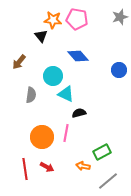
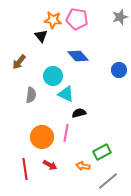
red arrow: moved 3 px right, 2 px up
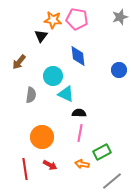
black triangle: rotated 16 degrees clockwise
blue diamond: rotated 35 degrees clockwise
black semicircle: rotated 16 degrees clockwise
pink line: moved 14 px right
orange arrow: moved 1 px left, 2 px up
gray line: moved 4 px right
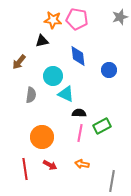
black triangle: moved 1 px right, 5 px down; rotated 40 degrees clockwise
blue circle: moved 10 px left
green rectangle: moved 26 px up
gray line: rotated 40 degrees counterclockwise
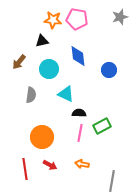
cyan circle: moved 4 px left, 7 px up
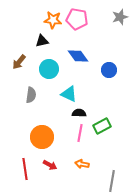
blue diamond: rotated 30 degrees counterclockwise
cyan triangle: moved 3 px right
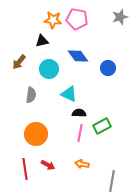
blue circle: moved 1 px left, 2 px up
orange circle: moved 6 px left, 3 px up
red arrow: moved 2 px left
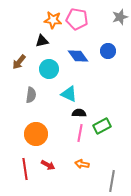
blue circle: moved 17 px up
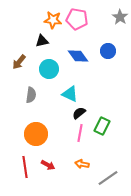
gray star: rotated 21 degrees counterclockwise
cyan triangle: moved 1 px right
black semicircle: rotated 40 degrees counterclockwise
green rectangle: rotated 36 degrees counterclockwise
red line: moved 2 px up
gray line: moved 4 px left, 3 px up; rotated 45 degrees clockwise
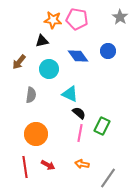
black semicircle: rotated 80 degrees clockwise
gray line: rotated 20 degrees counterclockwise
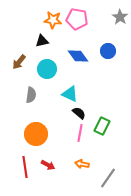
cyan circle: moved 2 px left
